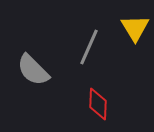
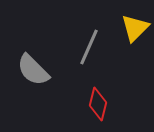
yellow triangle: rotated 16 degrees clockwise
red diamond: rotated 12 degrees clockwise
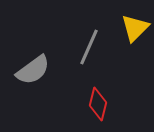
gray semicircle: rotated 81 degrees counterclockwise
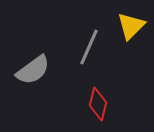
yellow triangle: moved 4 px left, 2 px up
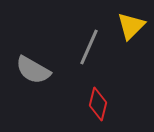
gray semicircle: rotated 66 degrees clockwise
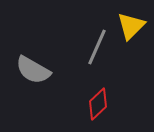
gray line: moved 8 px right
red diamond: rotated 32 degrees clockwise
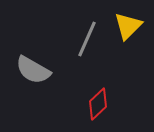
yellow triangle: moved 3 px left
gray line: moved 10 px left, 8 px up
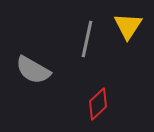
yellow triangle: rotated 12 degrees counterclockwise
gray line: rotated 12 degrees counterclockwise
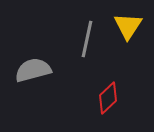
gray semicircle: rotated 135 degrees clockwise
red diamond: moved 10 px right, 6 px up
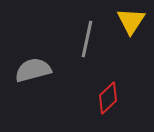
yellow triangle: moved 3 px right, 5 px up
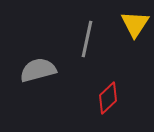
yellow triangle: moved 4 px right, 3 px down
gray semicircle: moved 5 px right
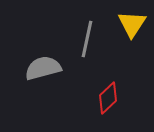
yellow triangle: moved 3 px left
gray semicircle: moved 5 px right, 2 px up
